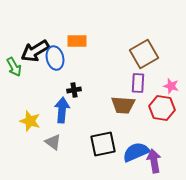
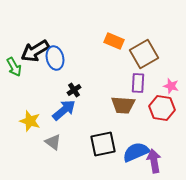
orange rectangle: moved 37 px right; rotated 24 degrees clockwise
black cross: rotated 24 degrees counterclockwise
blue arrow: moved 2 px right; rotated 45 degrees clockwise
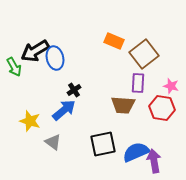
brown square: rotated 8 degrees counterclockwise
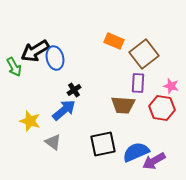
purple arrow: rotated 110 degrees counterclockwise
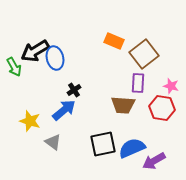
blue semicircle: moved 4 px left, 4 px up
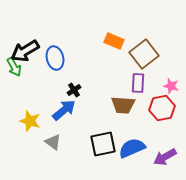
black arrow: moved 10 px left
red hexagon: rotated 20 degrees counterclockwise
purple arrow: moved 11 px right, 4 px up
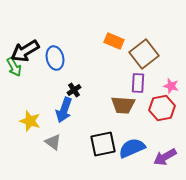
blue arrow: rotated 150 degrees clockwise
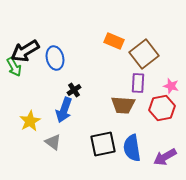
yellow star: rotated 25 degrees clockwise
blue semicircle: rotated 76 degrees counterclockwise
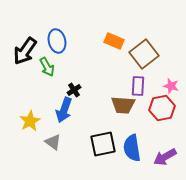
black arrow: rotated 24 degrees counterclockwise
blue ellipse: moved 2 px right, 17 px up
green arrow: moved 33 px right
purple rectangle: moved 3 px down
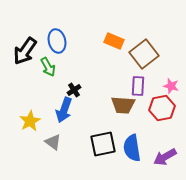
green arrow: moved 1 px right
